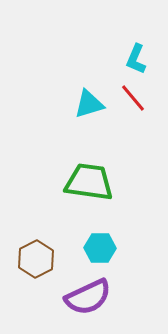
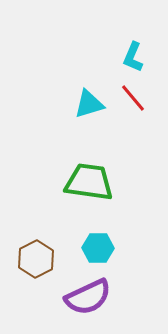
cyan L-shape: moved 3 px left, 2 px up
cyan hexagon: moved 2 px left
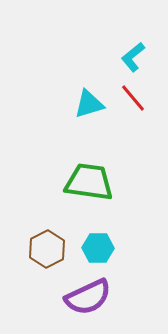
cyan L-shape: rotated 28 degrees clockwise
brown hexagon: moved 11 px right, 10 px up
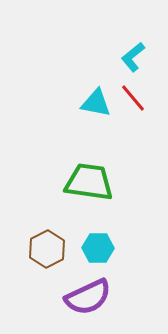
cyan triangle: moved 7 px right, 1 px up; rotated 28 degrees clockwise
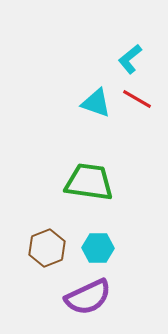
cyan L-shape: moved 3 px left, 2 px down
red line: moved 4 px right, 1 px down; rotated 20 degrees counterclockwise
cyan triangle: rotated 8 degrees clockwise
brown hexagon: moved 1 px up; rotated 6 degrees clockwise
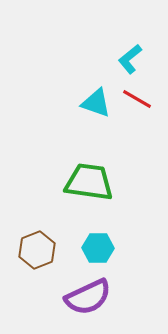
brown hexagon: moved 10 px left, 2 px down
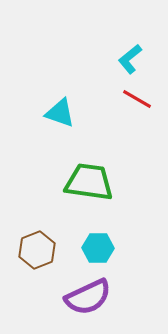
cyan triangle: moved 36 px left, 10 px down
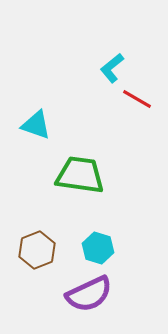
cyan L-shape: moved 18 px left, 9 px down
cyan triangle: moved 24 px left, 12 px down
green trapezoid: moved 9 px left, 7 px up
cyan hexagon: rotated 16 degrees clockwise
purple semicircle: moved 1 px right, 3 px up
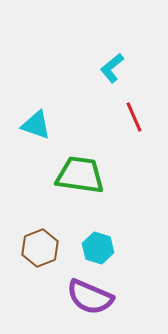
red line: moved 3 px left, 18 px down; rotated 36 degrees clockwise
brown hexagon: moved 3 px right, 2 px up
purple semicircle: moved 1 px right, 3 px down; rotated 48 degrees clockwise
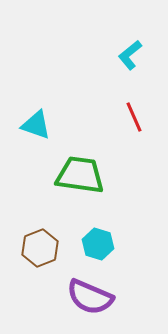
cyan L-shape: moved 18 px right, 13 px up
cyan hexagon: moved 4 px up
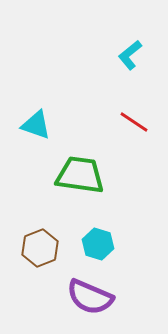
red line: moved 5 px down; rotated 32 degrees counterclockwise
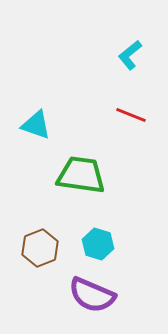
red line: moved 3 px left, 7 px up; rotated 12 degrees counterclockwise
green trapezoid: moved 1 px right
purple semicircle: moved 2 px right, 2 px up
